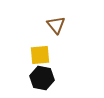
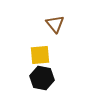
brown triangle: moved 1 px left, 1 px up
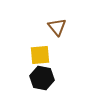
brown triangle: moved 2 px right, 3 px down
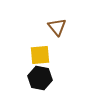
black hexagon: moved 2 px left
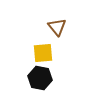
yellow square: moved 3 px right, 2 px up
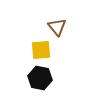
yellow square: moved 2 px left, 3 px up
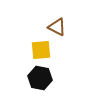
brown triangle: rotated 24 degrees counterclockwise
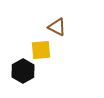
black hexagon: moved 17 px left, 7 px up; rotated 20 degrees clockwise
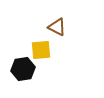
black hexagon: moved 2 px up; rotated 20 degrees clockwise
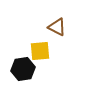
yellow square: moved 1 px left, 1 px down
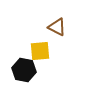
black hexagon: moved 1 px right, 1 px down; rotated 20 degrees clockwise
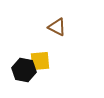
yellow square: moved 10 px down
